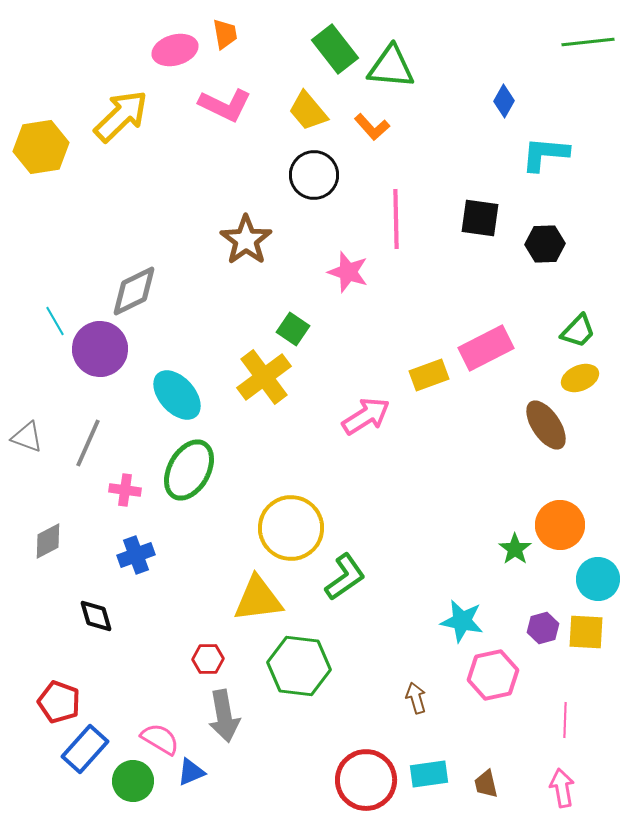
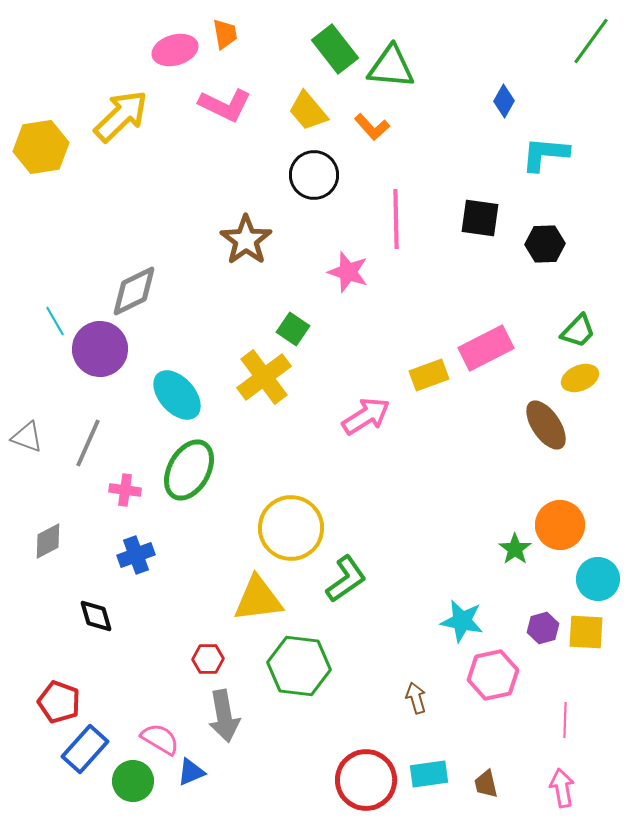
green line at (588, 42): moved 3 px right, 1 px up; rotated 48 degrees counterclockwise
green L-shape at (345, 577): moved 1 px right, 2 px down
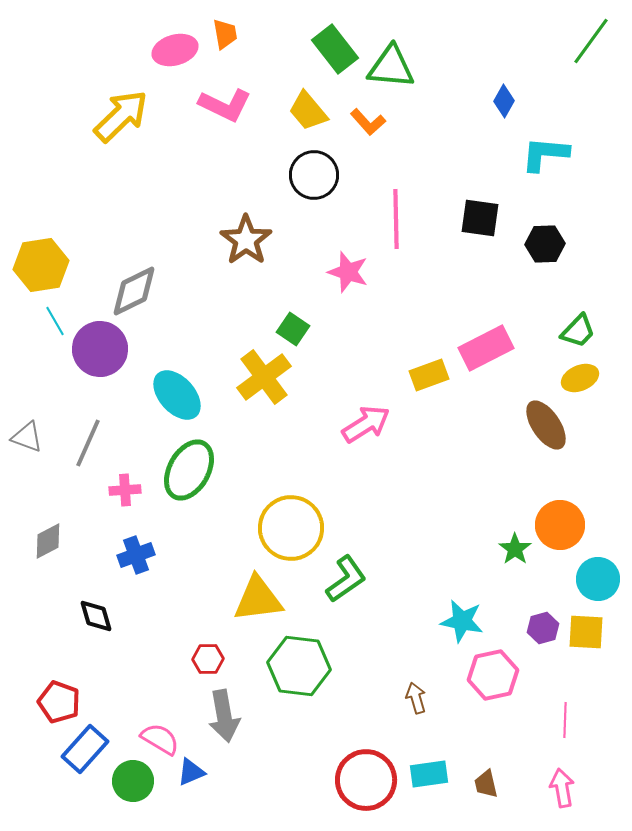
orange L-shape at (372, 127): moved 4 px left, 5 px up
yellow hexagon at (41, 147): moved 118 px down
pink arrow at (366, 416): moved 8 px down
pink cross at (125, 490): rotated 12 degrees counterclockwise
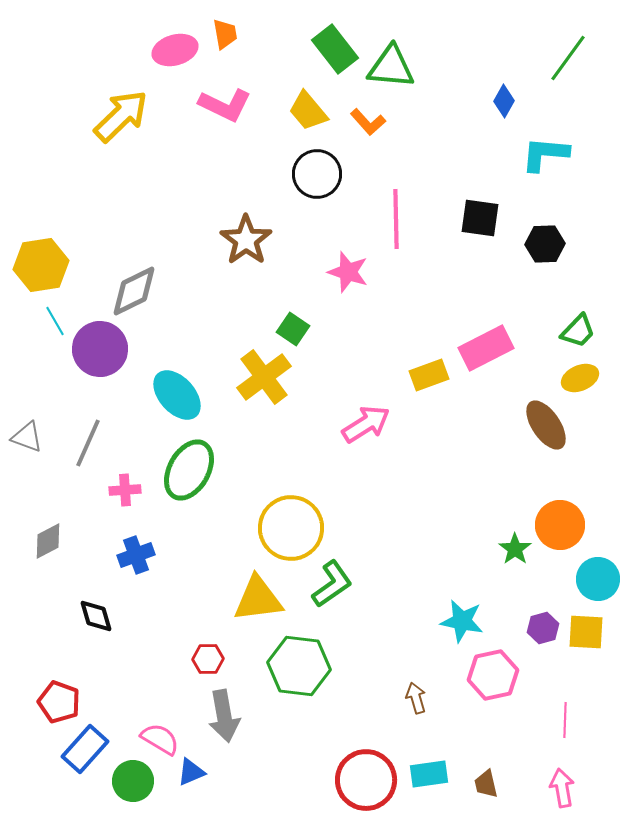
green line at (591, 41): moved 23 px left, 17 px down
black circle at (314, 175): moved 3 px right, 1 px up
green L-shape at (346, 579): moved 14 px left, 5 px down
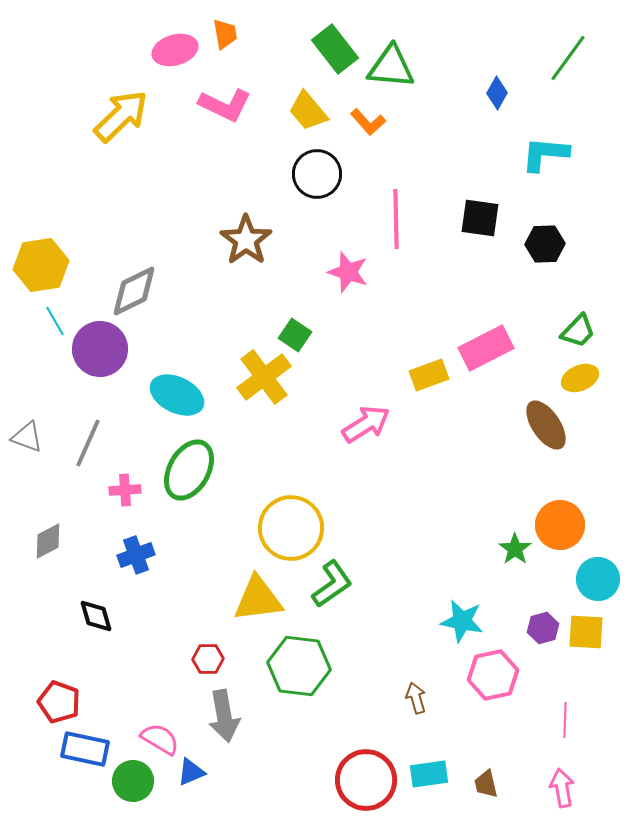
blue diamond at (504, 101): moved 7 px left, 8 px up
green square at (293, 329): moved 2 px right, 6 px down
cyan ellipse at (177, 395): rotated 22 degrees counterclockwise
blue rectangle at (85, 749): rotated 60 degrees clockwise
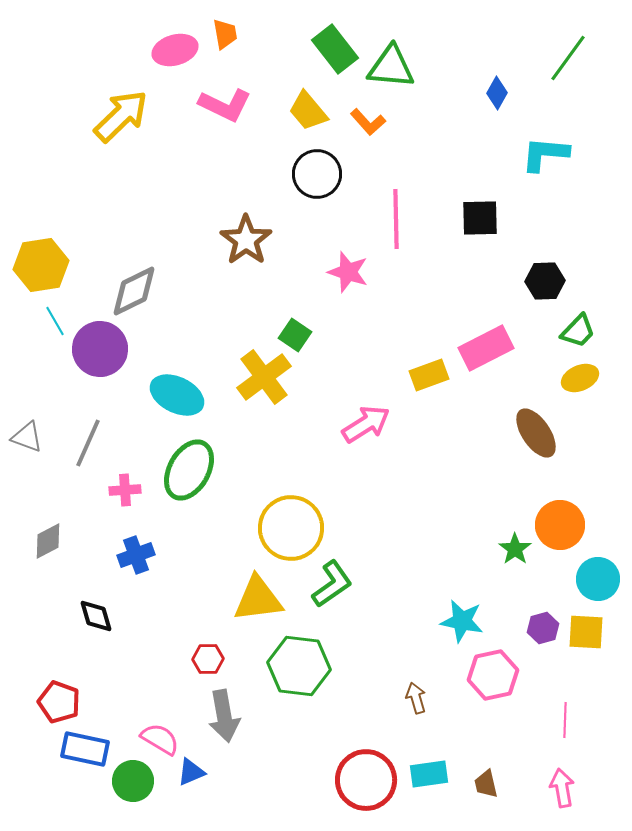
black square at (480, 218): rotated 9 degrees counterclockwise
black hexagon at (545, 244): moved 37 px down
brown ellipse at (546, 425): moved 10 px left, 8 px down
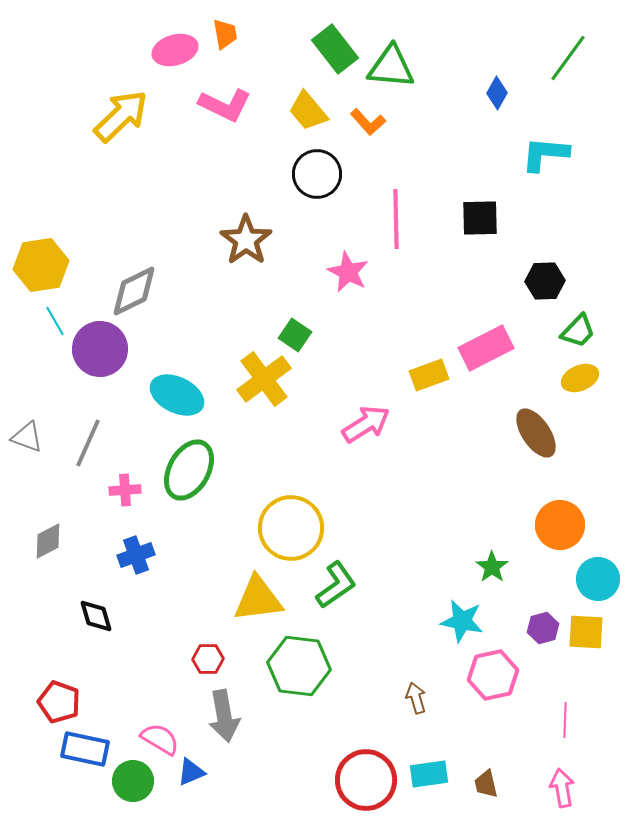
pink star at (348, 272): rotated 9 degrees clockwise
yellow cross at (264, 377): moved 2 px down
green star at (515, 549): moved 23 px left, 18 px down
green L-shape at (332, 584): moved 4 px right, 1 px down
